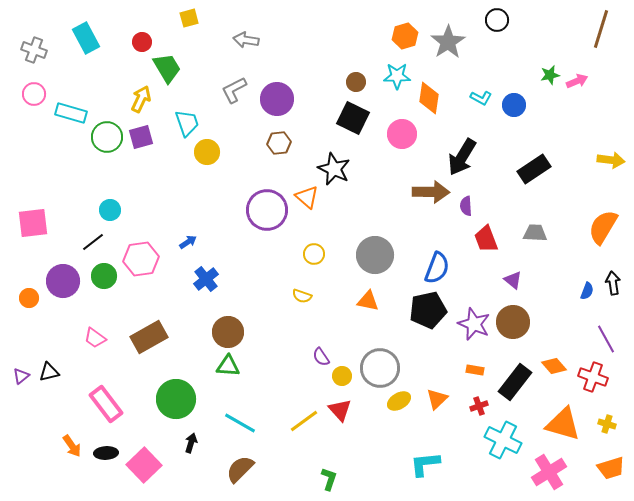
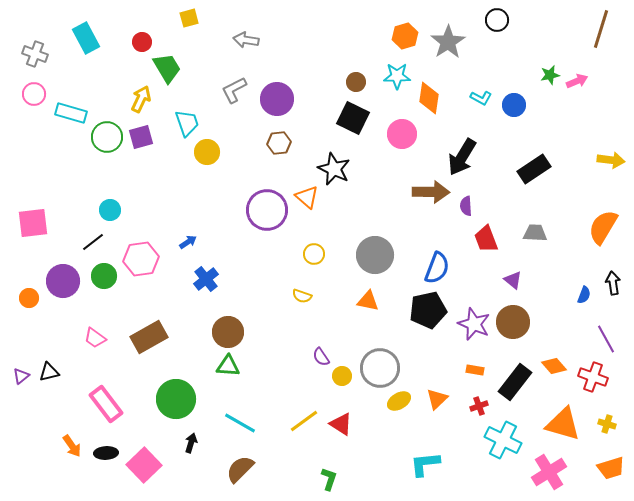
gray cross at (34, 50): moved 1 px right, 4 px down
blue semicircle at (587, 291): moved 3 px left, 4 px down
red triangle at (340, 410): moved 1 px right, 14 px down; rotated 15 degrees counterclockwise
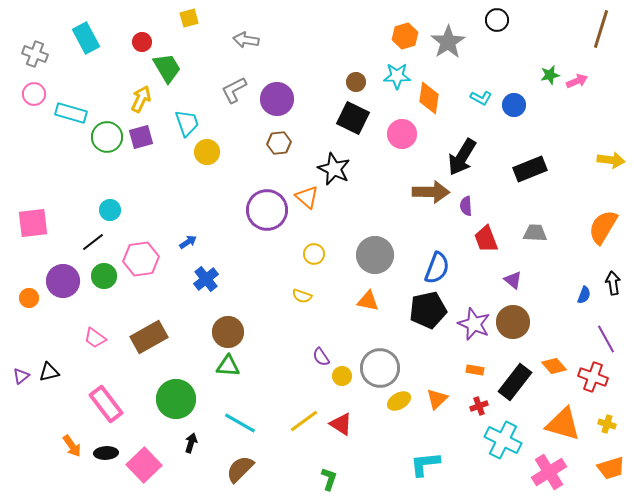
black rectangle at (534, 169): moved 4 px left; rotated 12 degrees clockwise
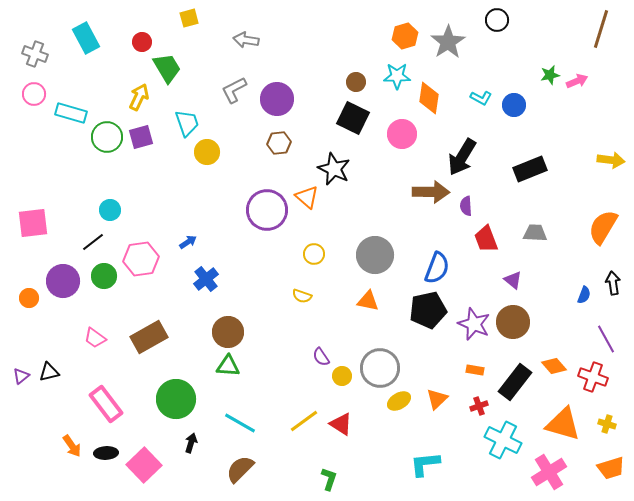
yellow arrow at (141, 99): moved 2 px left, 2 px up
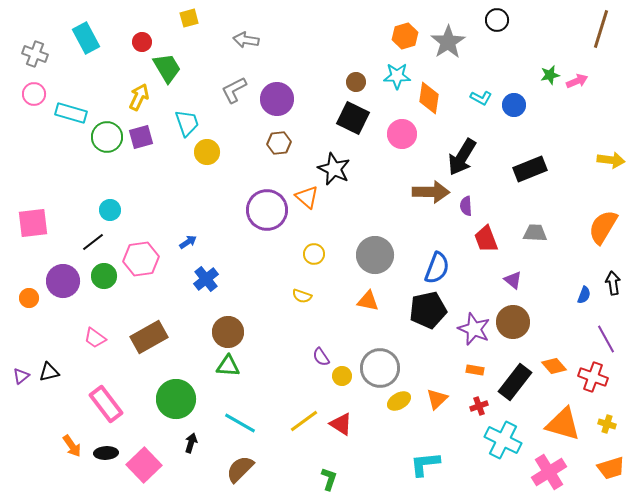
purple star at (474, 324): moved 5 px down
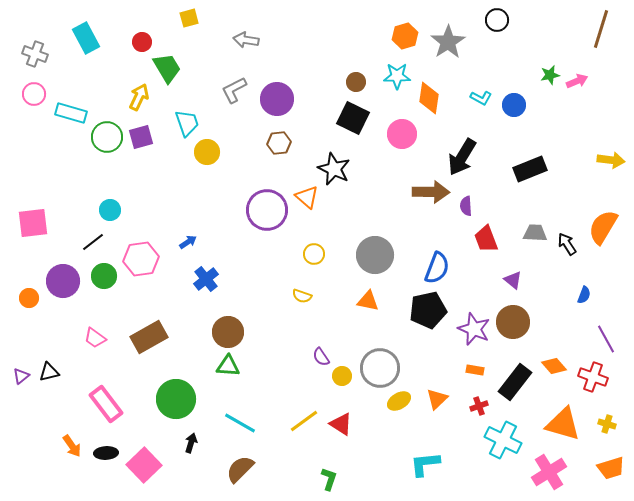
black arrow at (613, 283): moved 46 px left, 39 px up; rotated 25 degrees counterclockwise
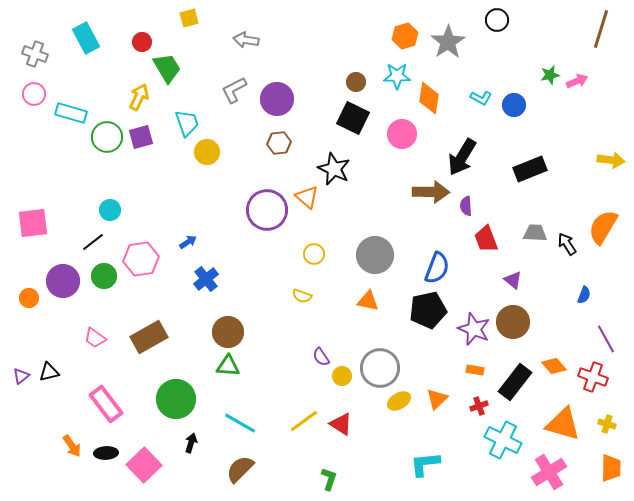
orange trapezoid at (611, 468): rotated 72 degrees counterclockwise
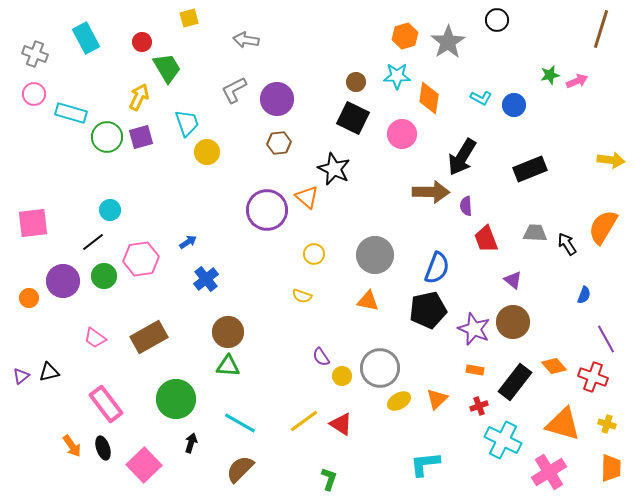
black ellipse at (106, 453): moved 3 px left, 5 px up; rotated 75 degrees clockwise
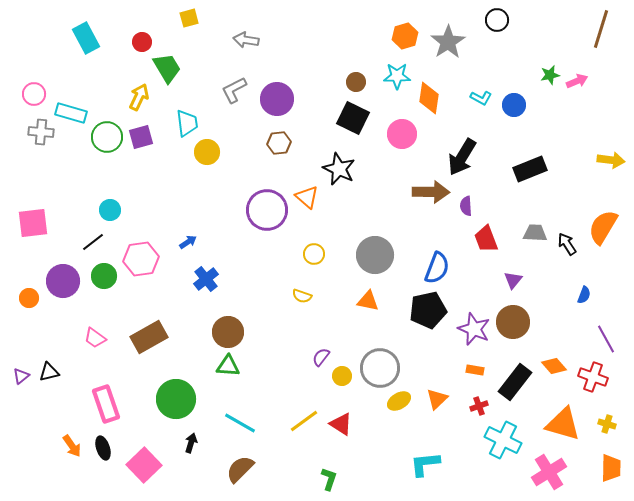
gray cross at (35, 54): moved 6 px right, 78 px down; rotated 15 degrees counterclockwise
cyan trapezoid at (187, 123): rotated 12 degrees clockwise
black star at (334, 169): moved 5 px right
purple triangle at (513, 280): rotated 30 degrees clockwise
purple semicircle at (321, 357): rotated 72 degrees clockwise
pink rectangle at (106, 404): rotated 18 degrees clockwise
